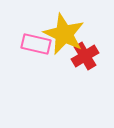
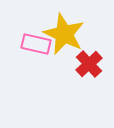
red cross: moved 4 px right, 8 px down; rotated 12 degrees counterclockwise
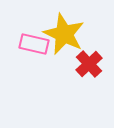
pink rectangle: moved 2 px left
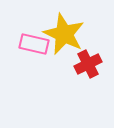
red cross: moved 1 px left; rotated 16 degrees clockwise
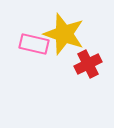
yellow star: rotated 6 degrees counterclockwise
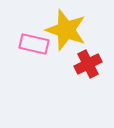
yellow star: moved 2 px right, 4 px up
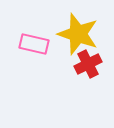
yellow star: moved 12 px right, 4 px down
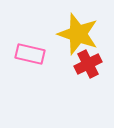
pink rectangle: moved 4 px left, 10 px down
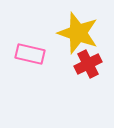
yellow star: moved 1 px up
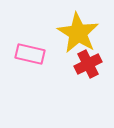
yellow star: rotated 12 degrees clockwise
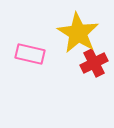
red cross: moved 6 px right, 1 px up
